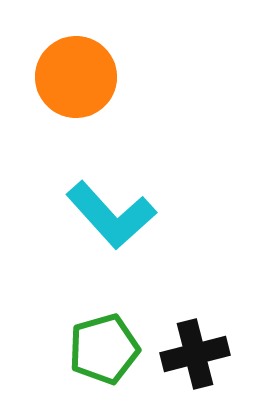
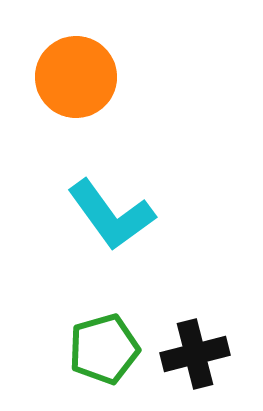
cyan L-shape: rotated 6 degrees clockwise
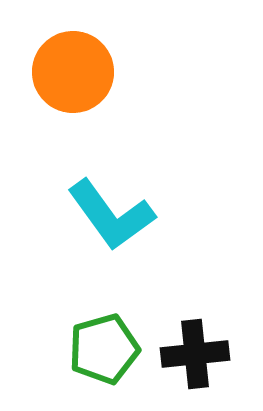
orange circle: moved 3 px left, 5 px up
black cross: rotated 8 degrees clockwise
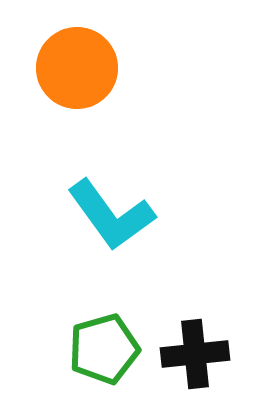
orange circle: moved 4 px right, 4 px up
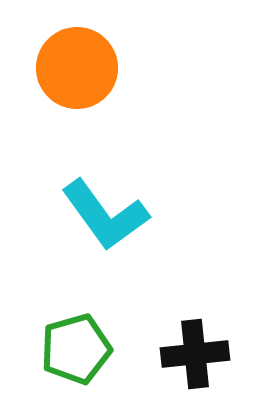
cyan L-shape: moved 6 px left
green pentagon: moved 28 px left
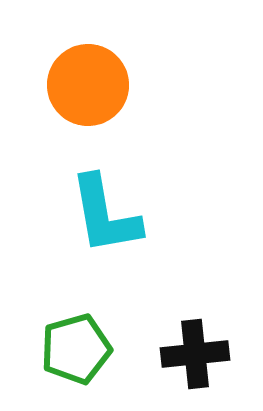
orange circle: moved 11 px right, 17 px down
cyan L-shape: rotated 26 degrees clockwise
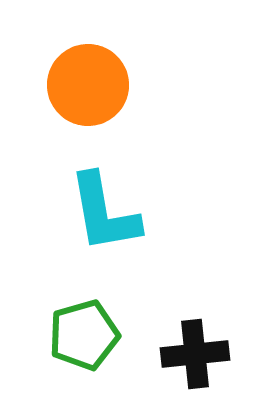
cyan L-shape: moved 1 px left, 2 px up
green pentagon: moved 8 px right, 14 px up
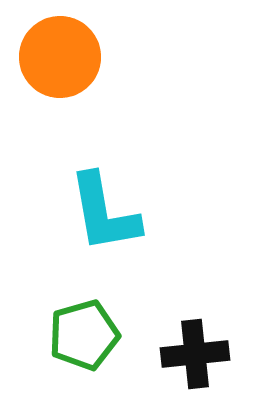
orange circle: moved 28 px left, 28 px up
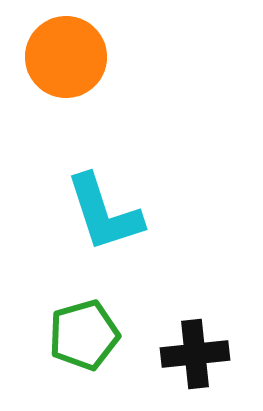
orange circle: moved 6 px right
cyan L-shape: rotated 8 degrees counterclockwise
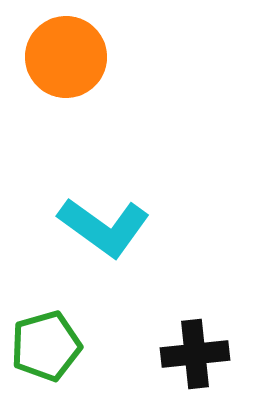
cyan L-shape: moved 14 px down; rotated 36 degrees counterclockwise
green pentagon: moved 38 px left, 11 px down
